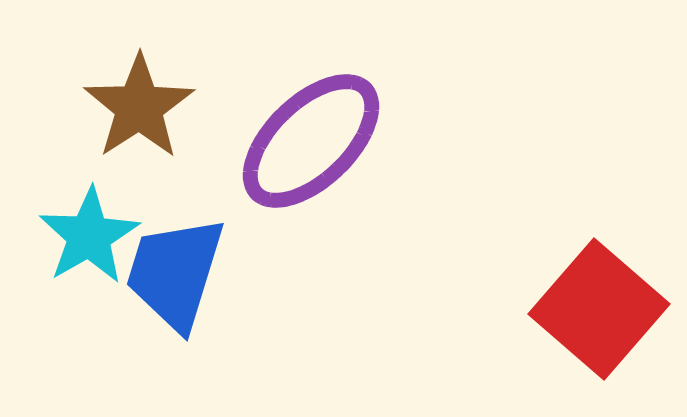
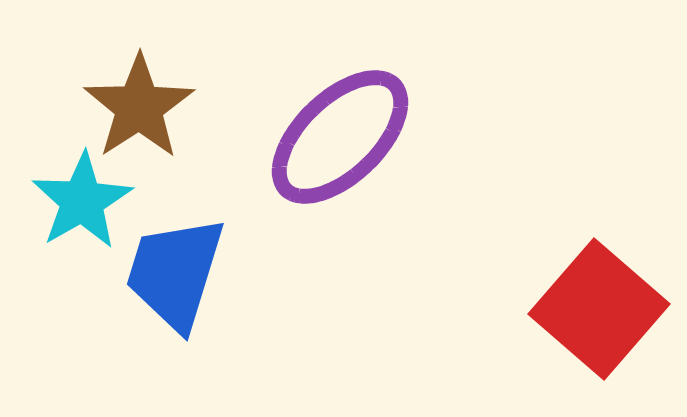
purple ellipse: moved 29 px right, 4 px up
cyan star: moved 7 px left, 35 px up
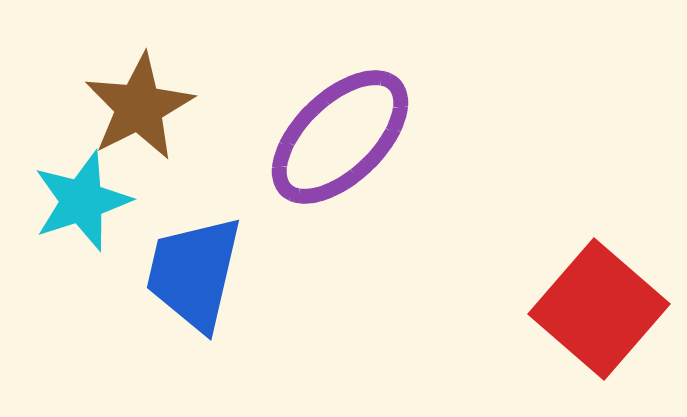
brown star: rotated 6 degrees clockwise
cyan star: rotated 12 degrees clockwise
blue trapezoid: moved 19 px right; rotated 4 degrees counterclockwise
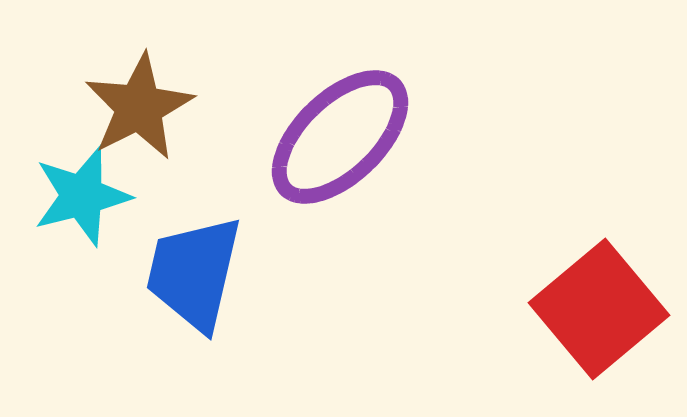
cyan star: moved 5 px up; rotated 4 degrees clockwise
red square: rotated 9 degrees clockwise
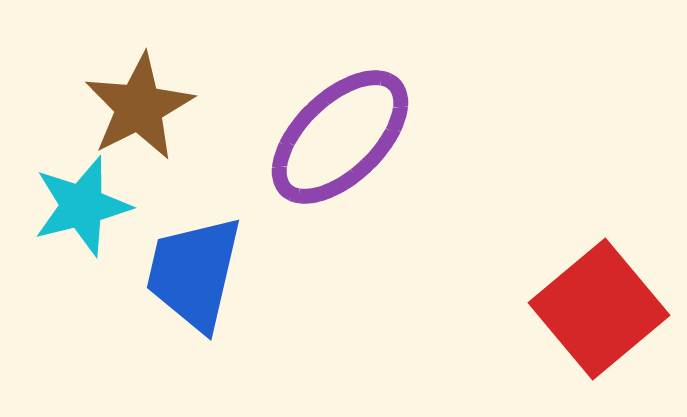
cyan star: moved 10 px down
